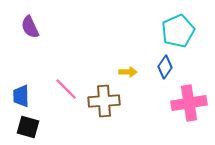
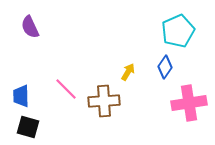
yellow arrow: rotated 60 degrees counterclockwise
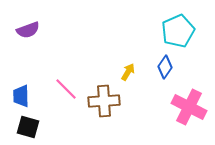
purple semicircle: moved 2 px left, 3 px down; rotated 85 degrees counterclockwise
pink cross: moved 4 px down; rotated 36 degrees clockwise
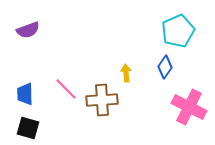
yellow arrow: moved 2 px left, 1 px down; rotated 36 degrees counterclockwise
blue trapezoid: moved 4 px right, 2 px up
brown cross: moved 2 px left, 1 px up
black square: moved 1 px down
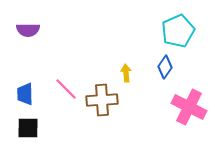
purple semicircle: rotated 20 degrees clockwise
black square: rotated 15 degrees counterclockwise
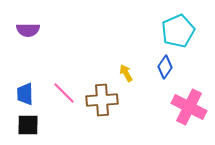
yellow arrow: rotated 24 degrees counterclockwise
pink line: moved 2 px left, 4 px down
black square: moved 3 px up
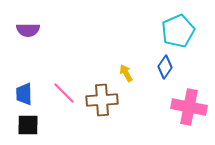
blue trapezoid: moved 1 px left
pink cross: rotated 16 degrees counterclockwise
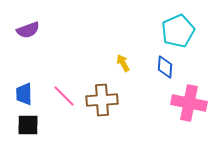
purple semicircle: rotated 20 degrees counterclockwise
blue diamond: rotated 30 degrees counterclockwise
yellow arrow: moved 3 px left, 10 px up
pink line: moved 3 px down
pink cross: moved 4 px up
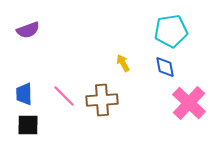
cyan pentagon: moved 7 px left; rotated 16 degrees clockwise
blue diamond: rotated 15 degrees counterclockwise
pink cross: rotated 32 degrees clockwise
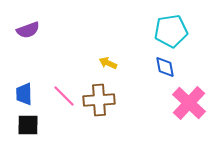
yellow arrow: moved 15 px left; rotated 36 degrees counterclockwise
brown cross: moved 3 px left
